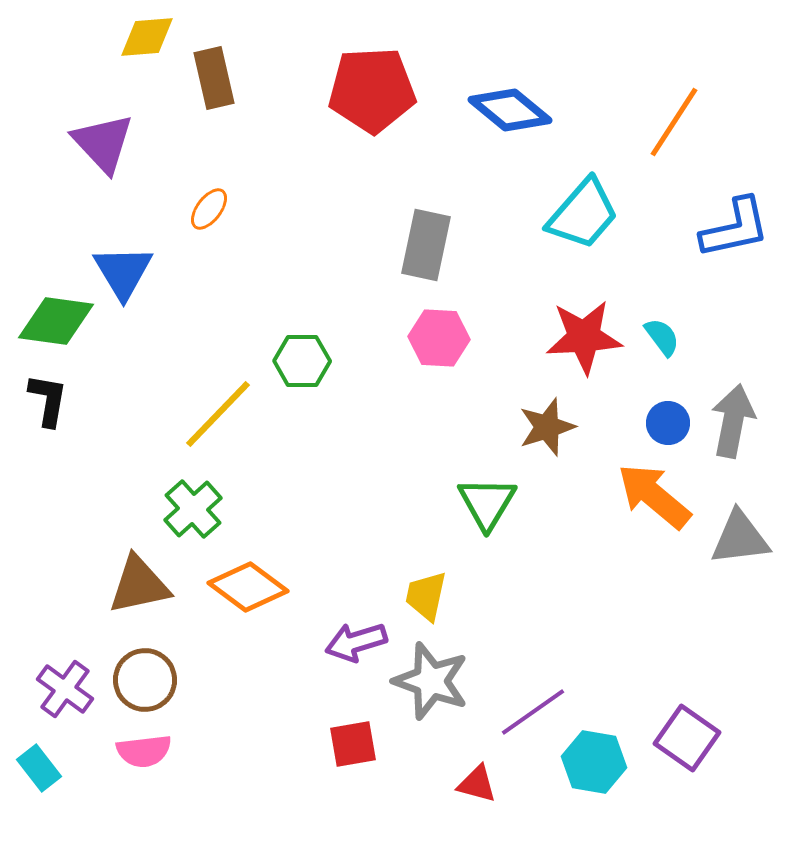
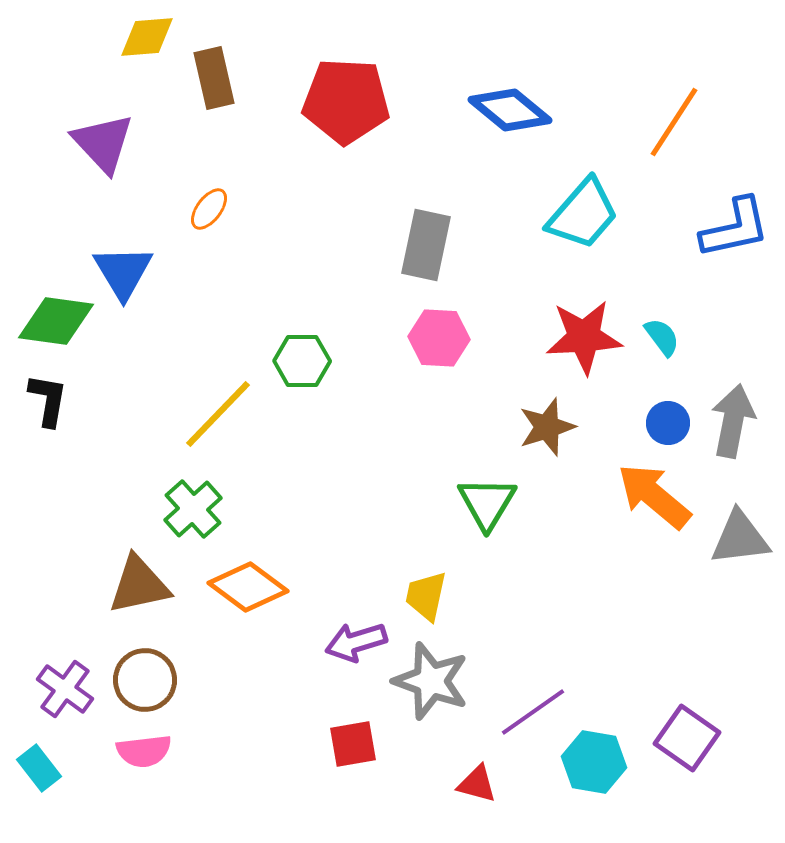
red pentagon: moved 26 px left, 11 px down; rotated 6 degrees clockwise
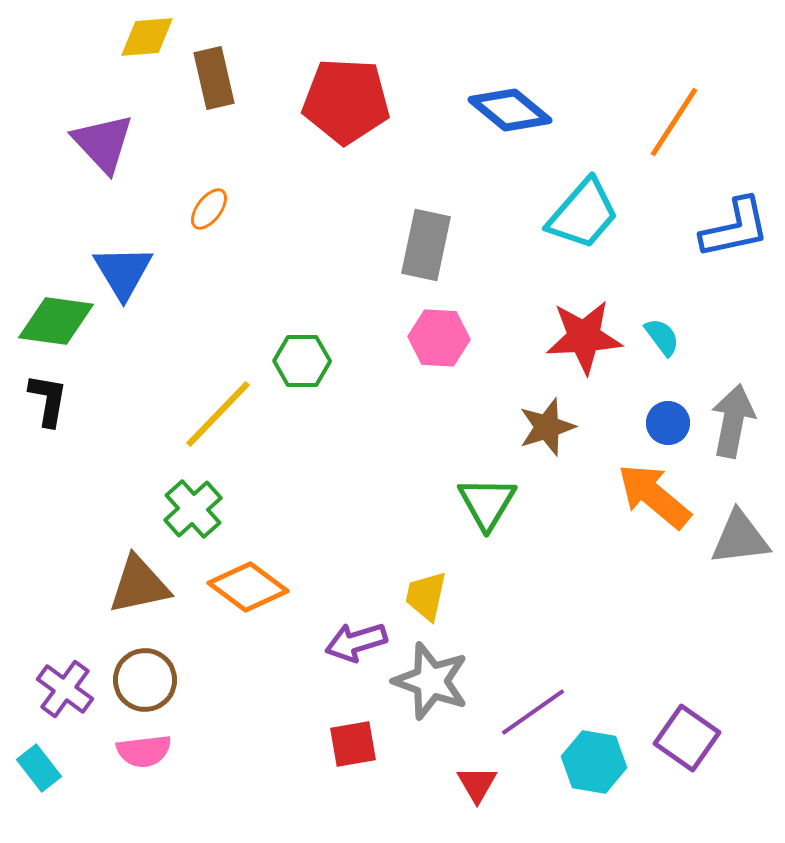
red triangle: rotated 45 degrees clockwise
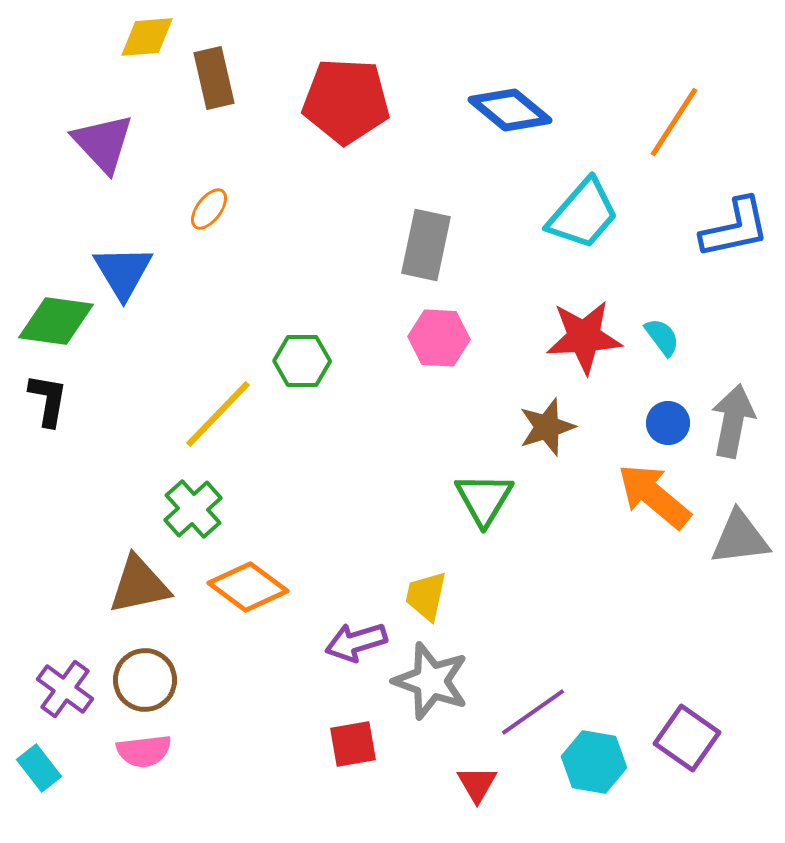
green triangle: moved 3 px left, 4 px up
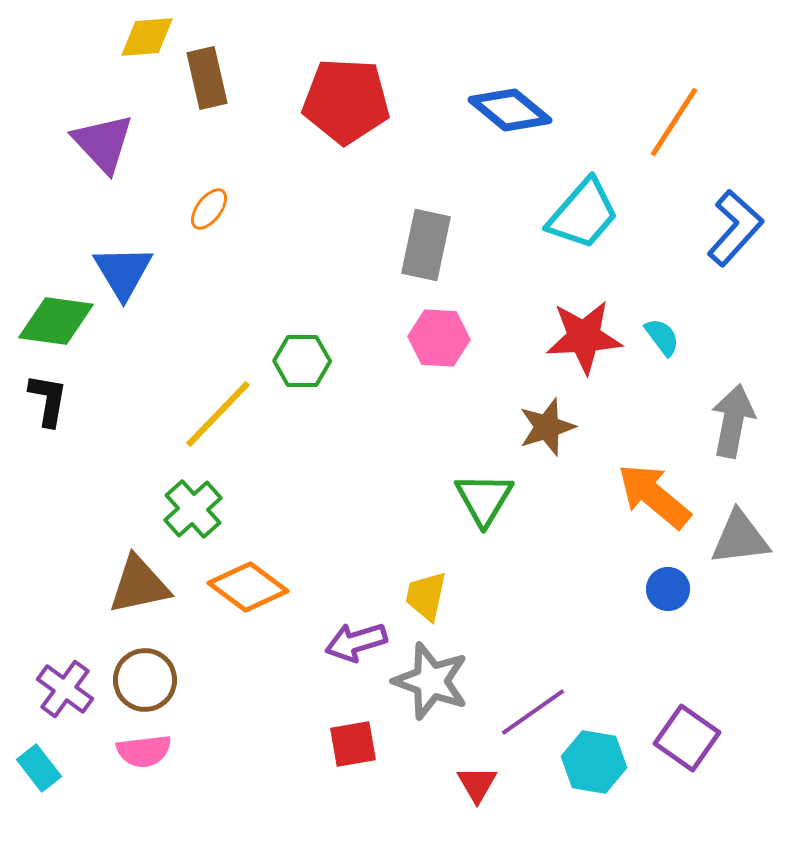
brown rectangle: moved 7 px left
blue L-shape: rotated 36 degrees counterclockwise
blue circle: moved 166 px down
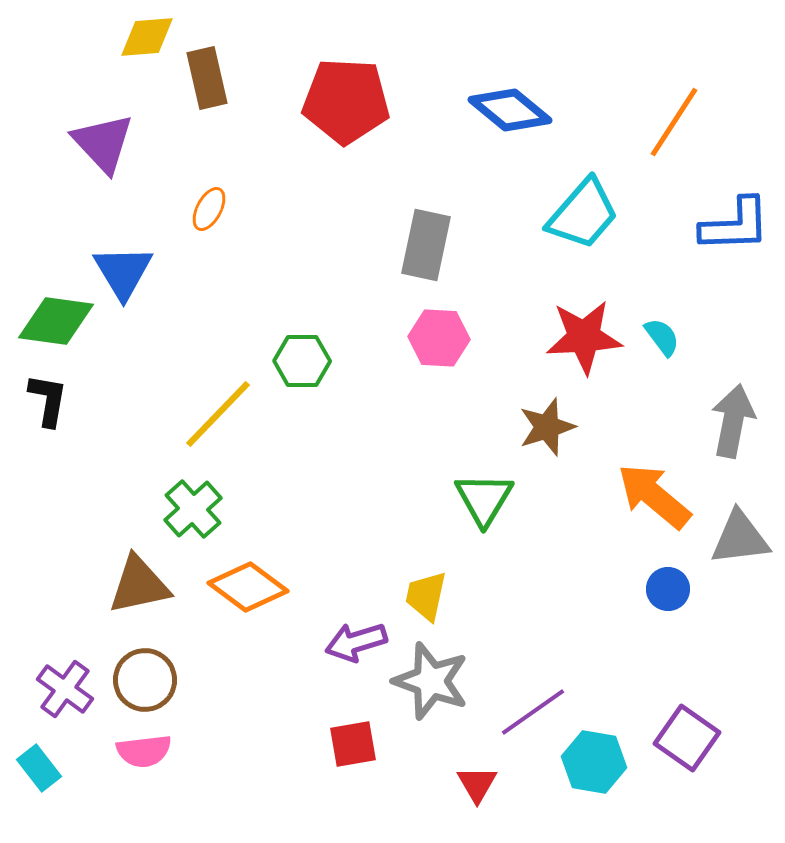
orange ellipse: rotated 9 degrees counterclockwise
blue L-shape: moved 3 px up; rotated 46 degrees clockwise
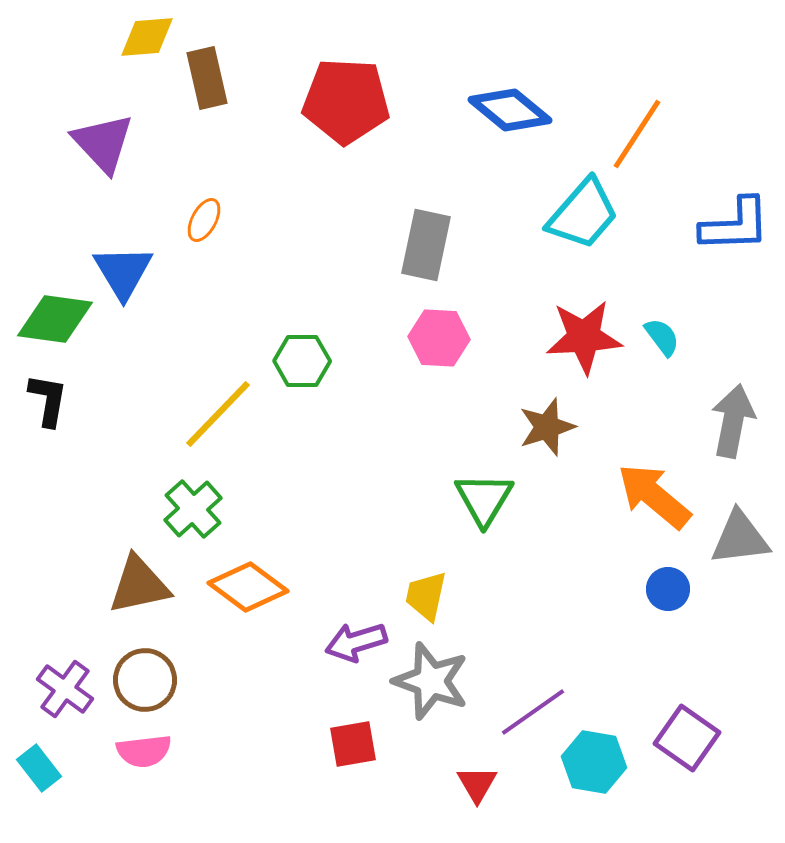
orange line: moved 37 px left, 12 px down
orange ellipse: moved 5 px left, 11 px down
green diamond: moved 1 px left, 2 px up
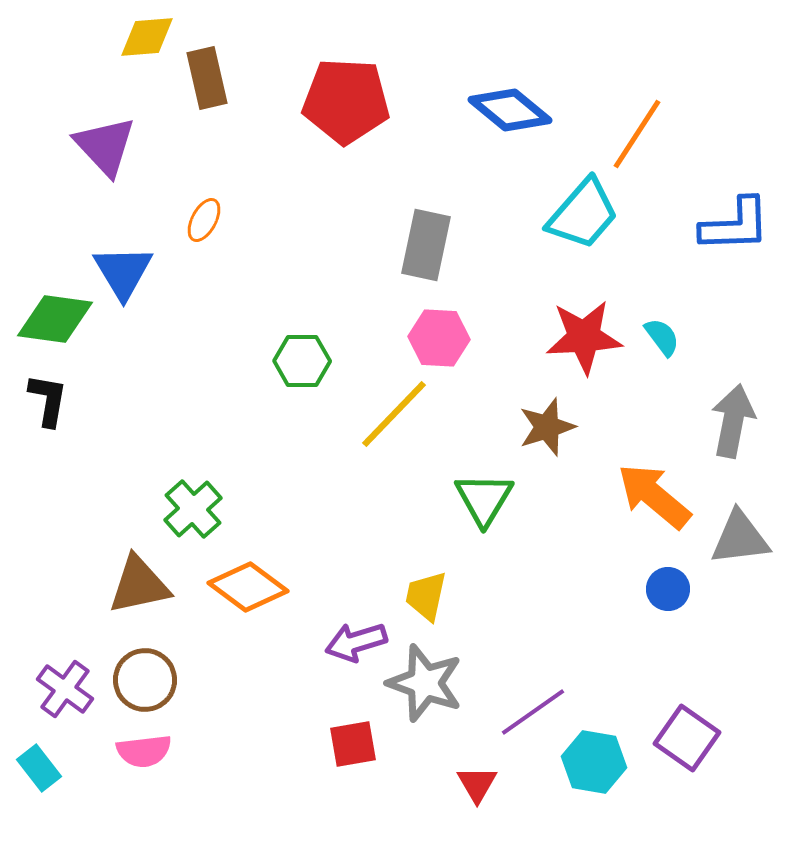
purple triangle: moved 2 px right, 3 px down
yellow line: moved 176 px right
gray star: moved 6 px left, 2 px down
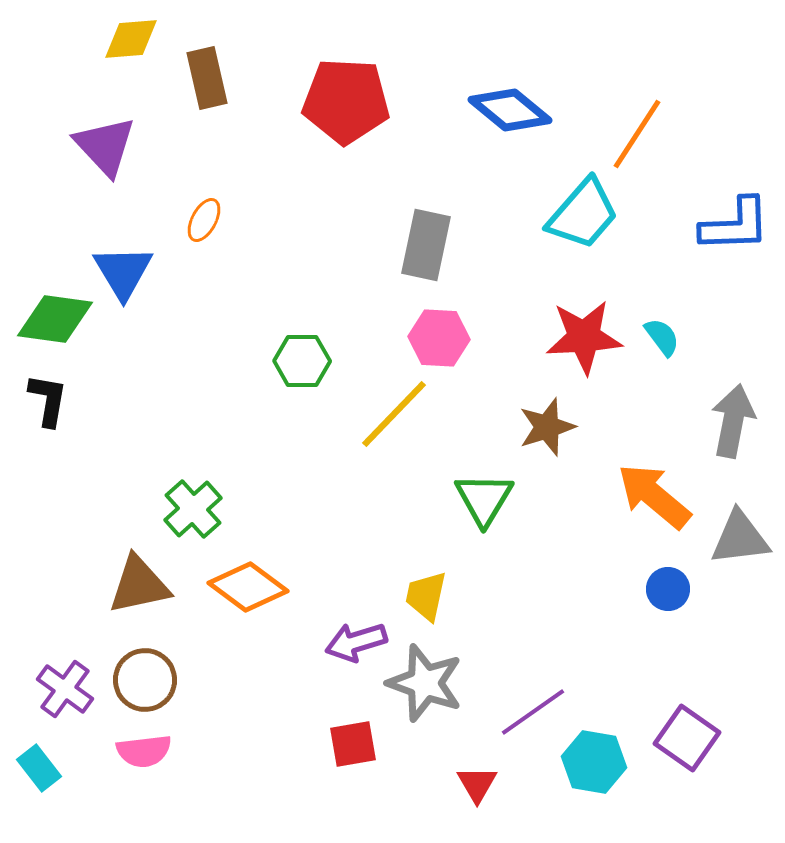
yellow diamond: moved 16 px left, 2 px down
